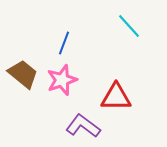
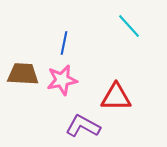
blue line: rotated 10 degrees counterclockwise
brown trapezoid: rotated 36 degrees counterclockwise
pink star: rotated 8 degrees clockwise
purple L-shape: rotated 8 degrees counterclockwise
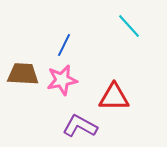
blue line: moved 2 px down; rotated 15 degrees clockwise
red triangle: moved 2 px left
purple L-shape: moved 3 px left
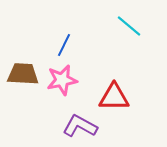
cyan line: rotated 8 degrees counterclockwise
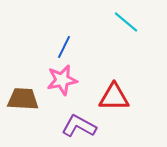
cyan line: moved 3 px left, 4 px up
blue line: moved 2 px down
brown trapezoid: moved 25 px down
purple L-shape: moved 1 px left
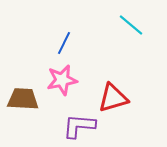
cyan line: moved 5 px right, 3 px down
blue line: moved 4 px up
red triangle: moved 1 px left, 1 px down; rotated 16 degrees counterclockwise
purple L-shape: rotated 24 degrees counterclockwise
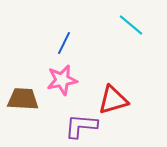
red triangle: moved 2 px down
purple L-shape: moved 2 px right
